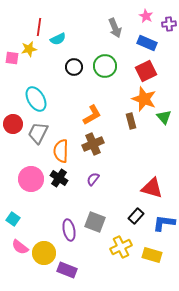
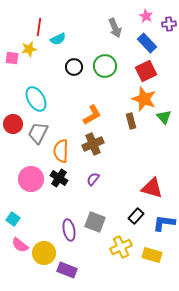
blue rectangle: rotated 24 degrees clockwise
pink semicircle: moved 2 px up
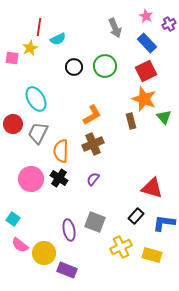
purple cross: rotated 24 degrees counterclockwise
yellow star: moved 1 px right, 1 px up; rotated 14 degrees counterclockwise
